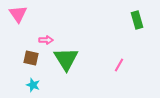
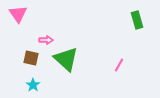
green triangle: rotated 16 degrees counterclockwise
cyan star: rotated 16 degrees clockwise
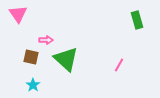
brown square: moved 1 px up
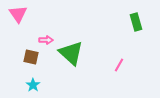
green rectangle: moved 1 px left, 2 px down
green triangle: moved 5 px right, 6 px up
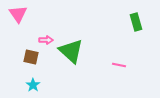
green triangle: moved 2 px up
pink line: rotated 72 degrees clockwise
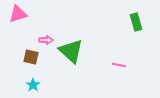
pink triangle: rotated 48 degrees clockwise
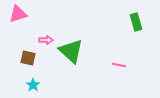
brown square: moved 3 px left, 1 px down
